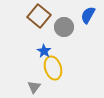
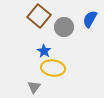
blue semicircle: moved 2 px right, 4 px down
yellow ellipse: rotated 65 degrees counterclockwise
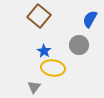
gray circle: moved 15 px right, 18 px down
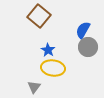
blue semicircle: moved 7 px left, 11 px down
gray circle: moved 9 px right, 2 px down
blue star: moved 4 px right, 1 px up
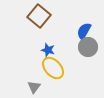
blue semicircle: moved 1 px right, 1 px down
blue star: rotated 16 degrees counterclockwise
yellow ellipse: rotated 40 degrees clockwise
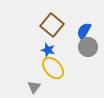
brown square: moved 13 px right, 9 px down
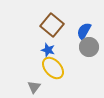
gray circle: moved 1 px right
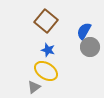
brown square: moved 6 px left, 4 px up
gray circle: moved 1 px right
yellow ellipse: moved 7 px left, 3 px down; rotated 15 degrees counterclockwise
gray triangle: rotated 16 degrees clockwise
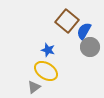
brown square: moved 21 px right
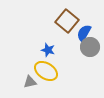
blue semicircle: moved 2 px down
gray triangle: moved 4 px left, 5 px up; rotated 24 degrees clockwise
